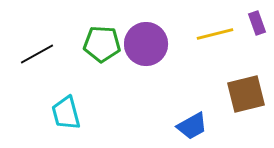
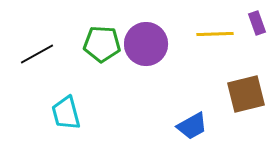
yellow line: rotated 12 degrees clockwise
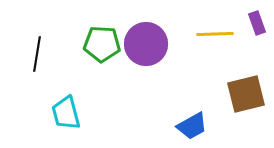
black line: rotated 52 degrees counterclockwise
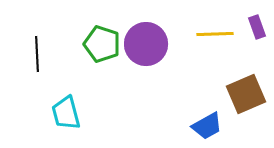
purple rectangle: moved 4 px down
green pentagon: rotated 15 degrees clockwise
black line: rotated 12 degrees counterclockwise
brown square: rotated 9 degrees counterclockwise
blue trapezoid: moved 15 px right
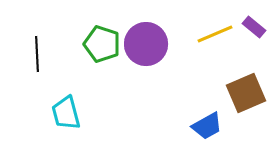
purple rectangle: moved 3 px left; rotated 30 degrees counterclockwise
yellow line: rotated 21 degrees counterclockwise
brown square: moved 1 px up
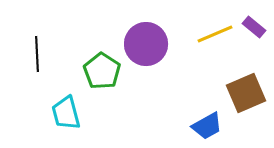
green pentagon: moved 27 px down; rotated 15 degrees clockwise
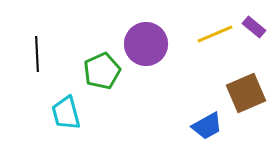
green pentagon: rotated 15 degrees clockwise
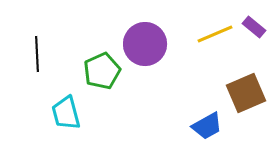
purple circle: moved 1 px left
